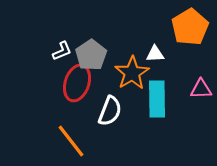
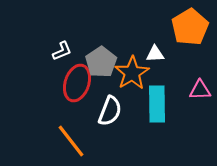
gray pentagon: moved 10 px right, 7 px down
pink triangle: moved 1 px left, 1 px down
cyan rectangle: moved 5 px down
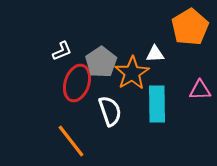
white semicircle: rotated 40 degrees counterclockwise
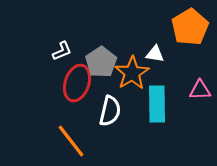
white triangle: rotated 12 degrees clockwise
white semicircle: rotated 32 degrees clockwise
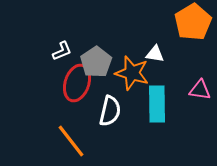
orange pentagon: moved 3 px right, 5 px up
gray pentagon: moved 5 px left
orange star: rotated 24 degrees counterclockwise
pink triangle: rotated 10 degrees clockwise
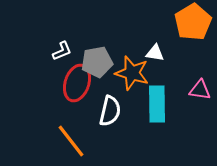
white triangle: moved 1 px up
gray pentagon: moved 1 px right; rotated 24 degrees clockwise
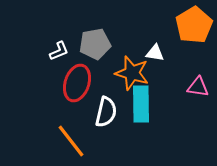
orange pentagon: moved 1 px right, 3 px down
white L-shape: moved 3 px left
gray pentagon: moved 2 px left, 18 px up
pink triangle: moved 2 px left, 3 px up
cyan rectangle: moved 16 px left
white semicircle: moved 4 px left, 1 px down
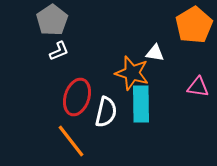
gray pentagon: moved 43 px left, 24 px up; rotated 24 degrees counterclockwise
red ellipse: moved 14 px down
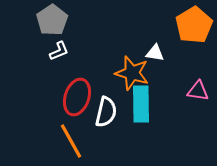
pink triangle: moved 4 px down
orange line: rotated 9 degrees clockwise
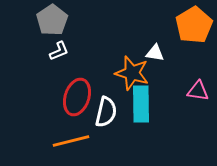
orange line: rotated 75 degrees counterclockwise
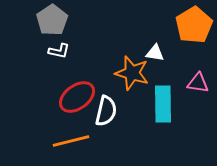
white L-shape: rotated 35 degrees clockwise
pink triangle: moved 8 px up
red ellipse: rotated 36 degrees clockwise
cyan rectangle: moved 22 px right
white semicircle: moved 1 px up
